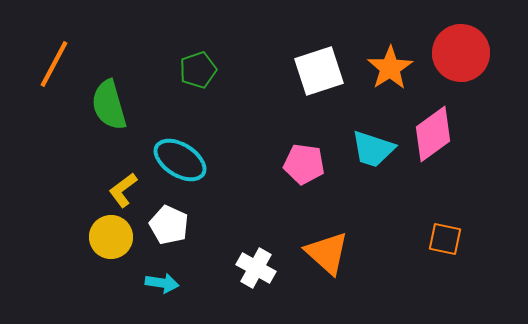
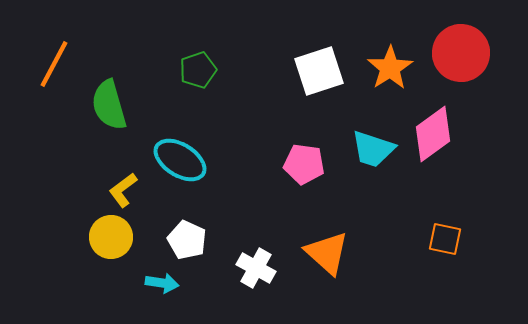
white pentagon: moved 18 px right, 15 px down
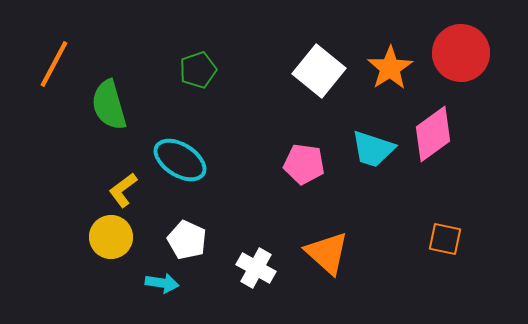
white square: rotated 33 degrees counterclockwise
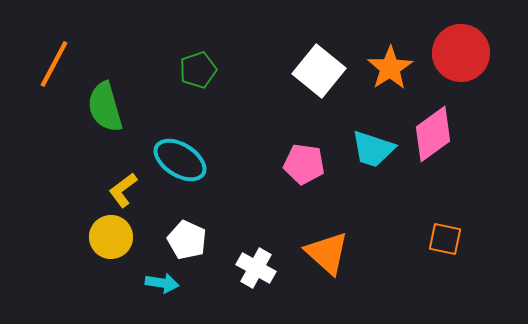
green semicircle: moved 4 px left, 2 px down
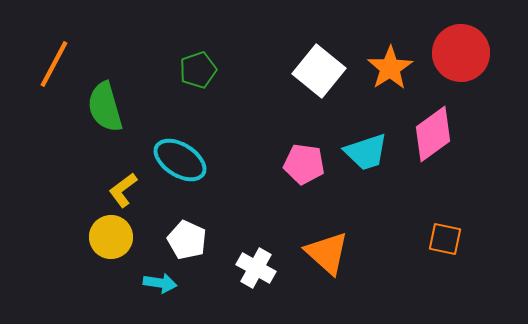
cyan trapezoid: moved 7 px left, 3 px down; rotated 36 degrees counterclockwise
cyan arrow: moved 2 px left
